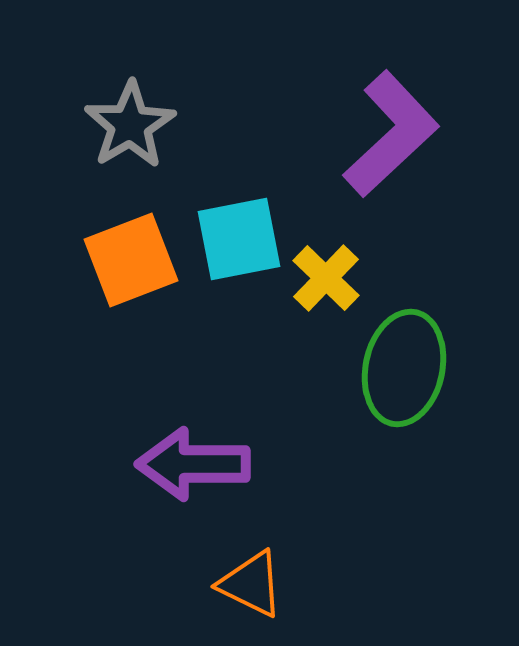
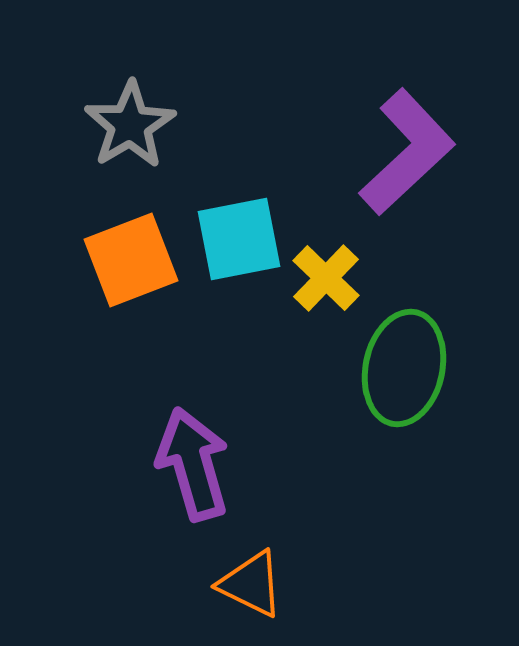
purple L-shape: moved 16 px right, 18 px down
purple arrow: rotated 74 degrees clockwise
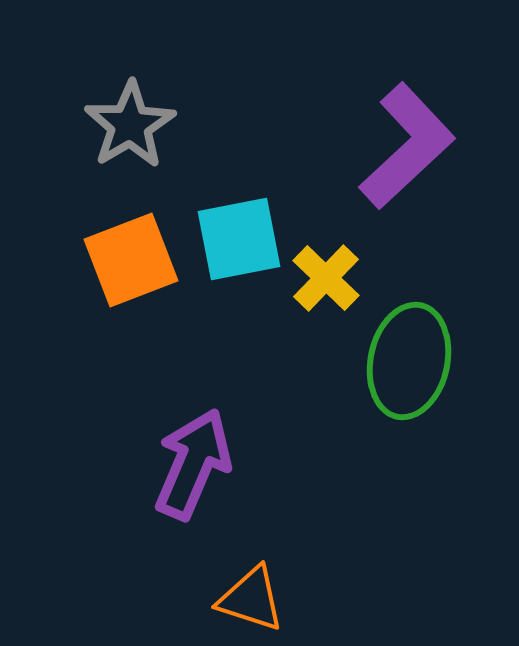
purple L-shape: moved 6 px up
green ellipse: moved 5 px right, 7 px up
purple arrow: rotated 39 degrees clockwise
orange triangle: moved 15 px down; rotated 8 degrees counterclockwise
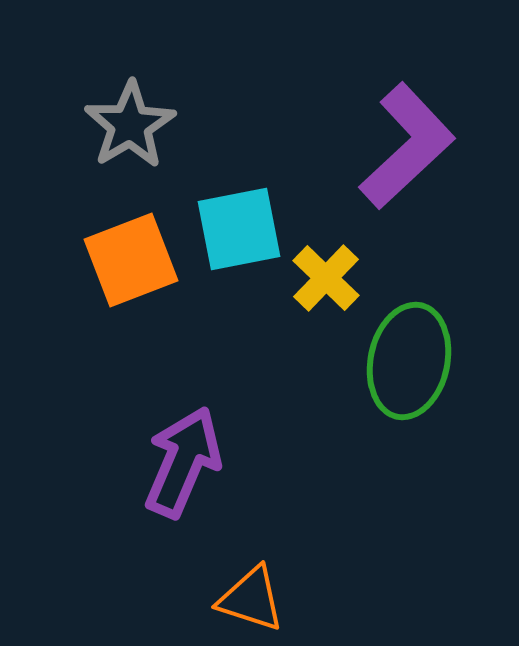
cyan square: moved 10 px up
purple arrow: moved 10 px left, 2 px up
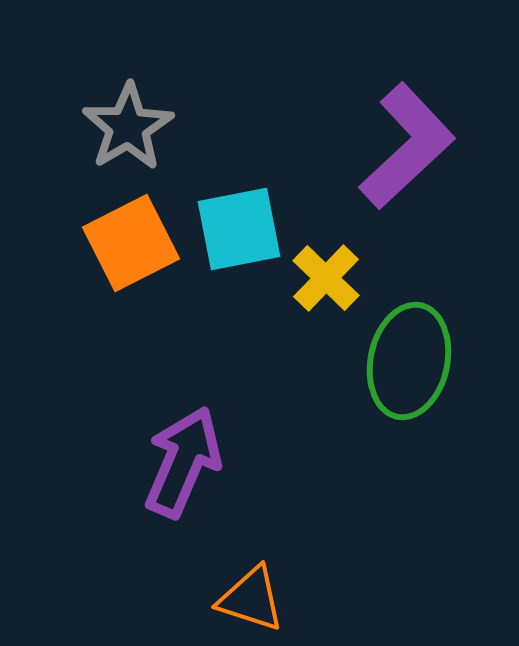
gray star: moved 2 px left, 2 px down
orange square: moved 17 px up; rotated 6 degrees counterclockwise
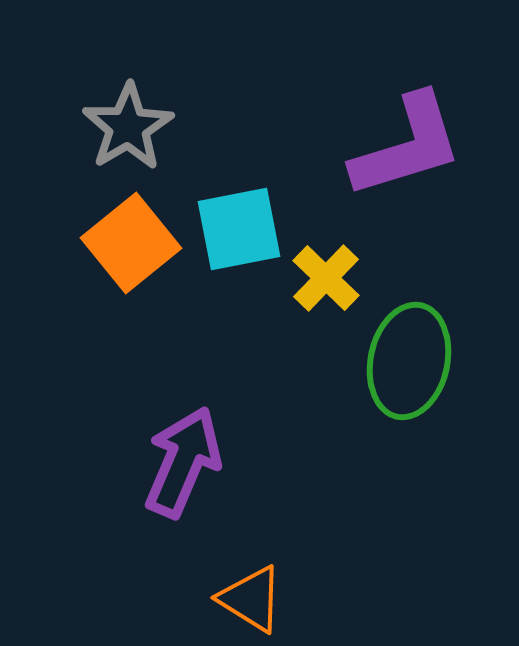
purple L-shape: rotated 26 degrees clockwise
orange square: rotated 12 degrees counterclockwise
orange triangle: rotated 14 degrees clockwise
